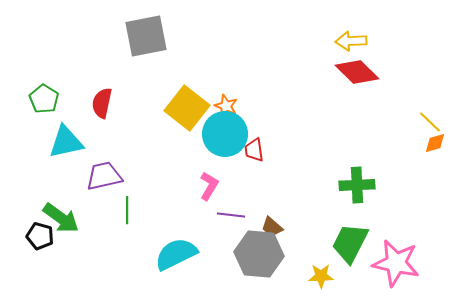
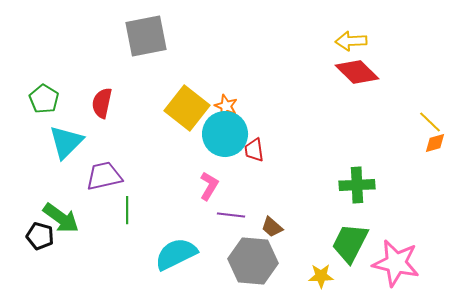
cyan triangle: rotated 33 degrees counterclockwise
gray hexagon: moved 6 px left, 7 px down
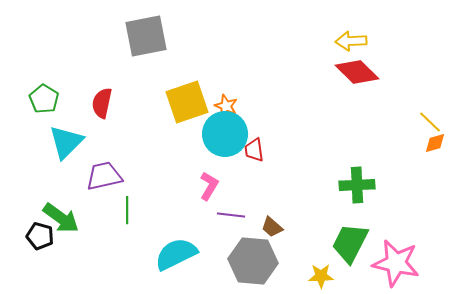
yellow square: moved 6 px up; rotated 33 degrees clockwise
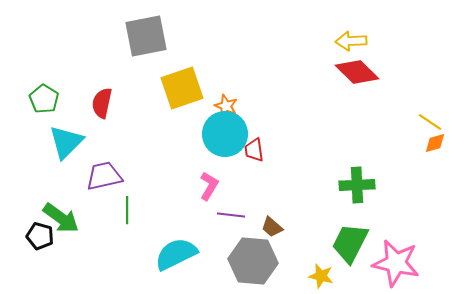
yellow square: moved 5 px left, 14 px up
yellow line: rotated 10 degrees counterclockwise
yellow star: rotated 15 degrees clockwise
